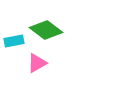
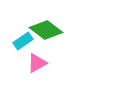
cyan rectangle: moved 9 px right; rotated 24 degrees counterclockwise
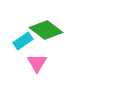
pink triangle: rotated 30 degrees counterclockwise
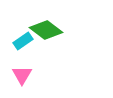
pink triangle: moved 15 px left, 12 px down
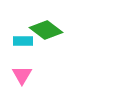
cyan rectangle: rotated 36 degrees clockwise
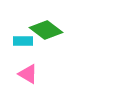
pink triangle: moved 6 px right, 1 px up; rotated 30 degrees counterclockwise
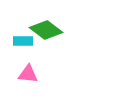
pink triangle: rotated 25 degrees counterclockwise
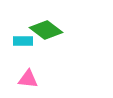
pink triangle: moved 5 px down
